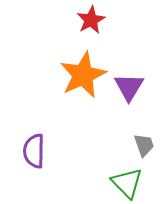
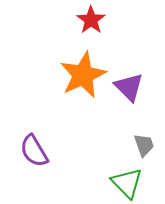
red star: rotated 8 degrees counterclockwise
purple triangle: rotated 16 degrees counterclockwise
purple semicircle: rotated 32 degrees counterclockwise
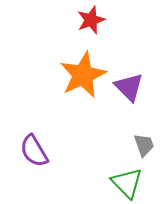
red star: rotated 16 degrees clockwise
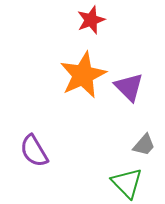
gray trapezoid: rotated 60 degrees clockwise
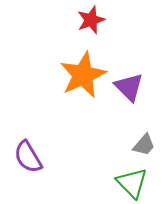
purple semicircle: moved 6 px left, 6 px down
green triangle: moved 5 px right
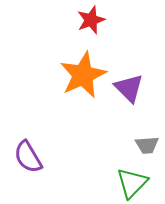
purple triangle: moved 1 px down
gray trapezoid: moved 3 px right; rotated 45 degrees clockwise
green triangle: rotated 28 degrees clockwise
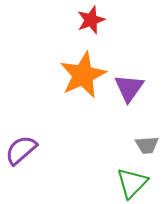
purple triangle: rotated 20 degrees clockwise
purple semicircle: moved 7 px left, 7 px up; rotated 80 degrees clockwise
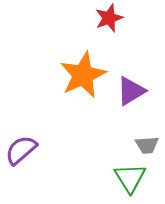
red star: moved 18 px right, 2 px up
purple triangle: moved 2 px right, 3 px down; rotated 24 degrees clockwise
green triangle: moved 2 px left, 5 px up; rotated 16 degrees counterclockwise
